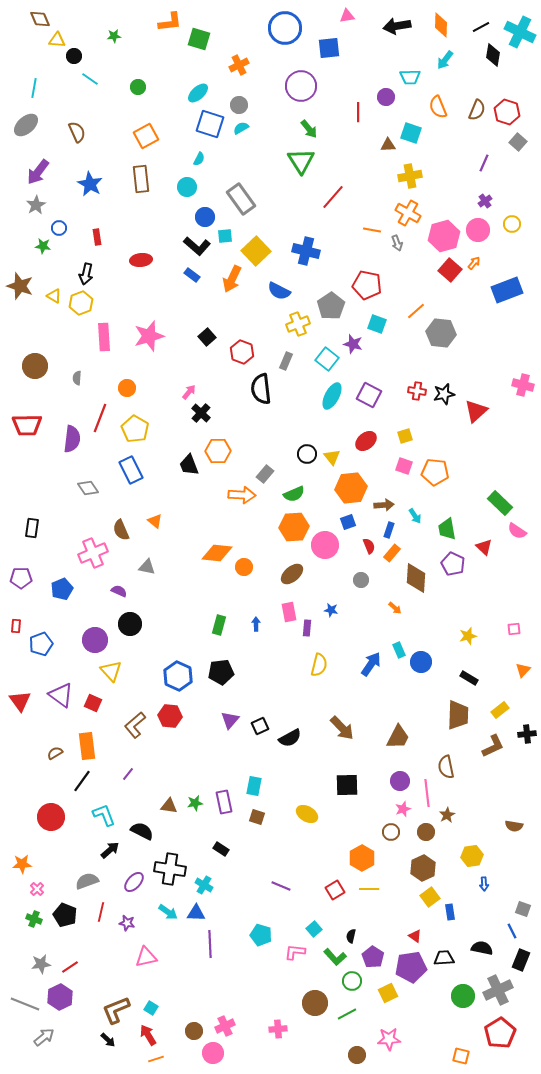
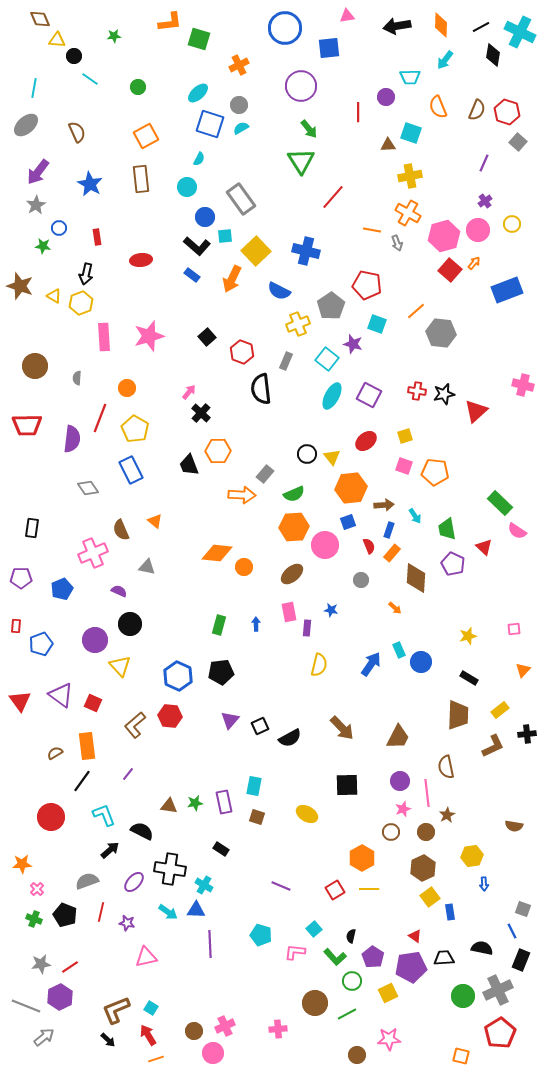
yellow triangle at (111, 671): moved 9 px right, 5 px up
blue triangle at (196, 913): moved 3 px up
gray line at (25, 1004): moved 1 px right, 2 px down
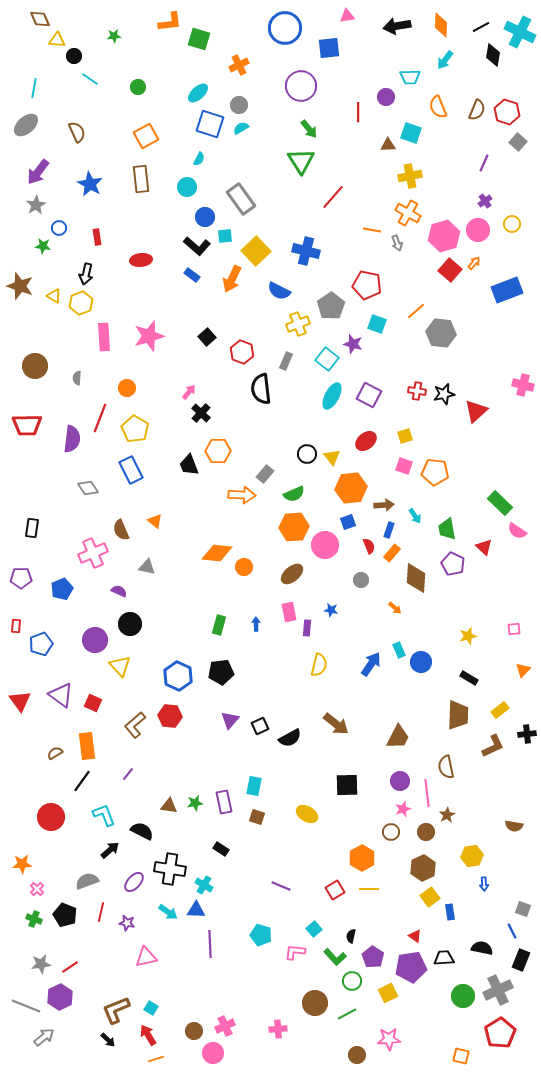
brown arrow at (342, 728): moved 6 px left, 4 px up; rotated 8 degrees counterclockwise
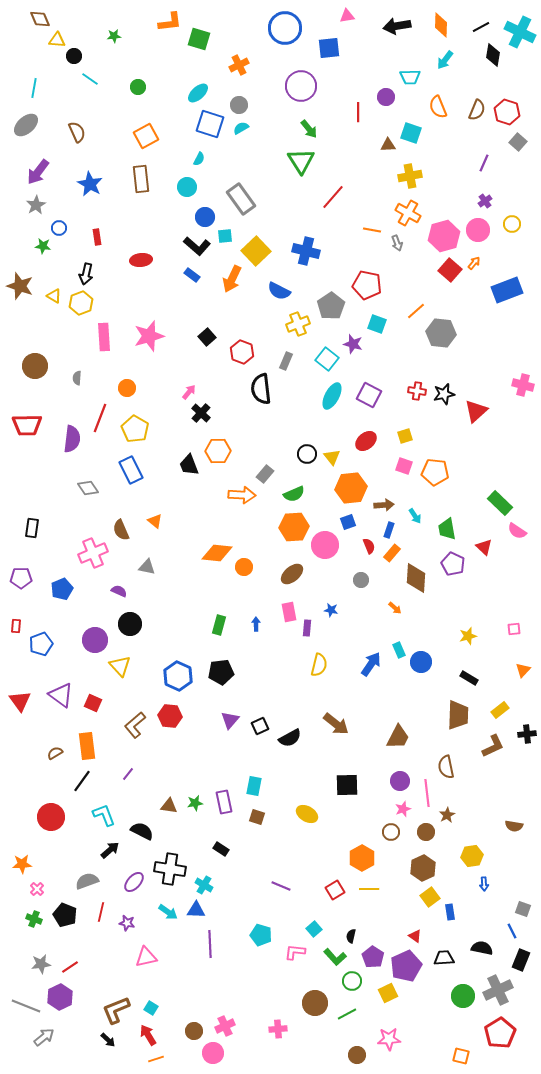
purple pentagon at (411, 967): moved 5 px left, 1 px up; rotated 16 degrees counterclockwise
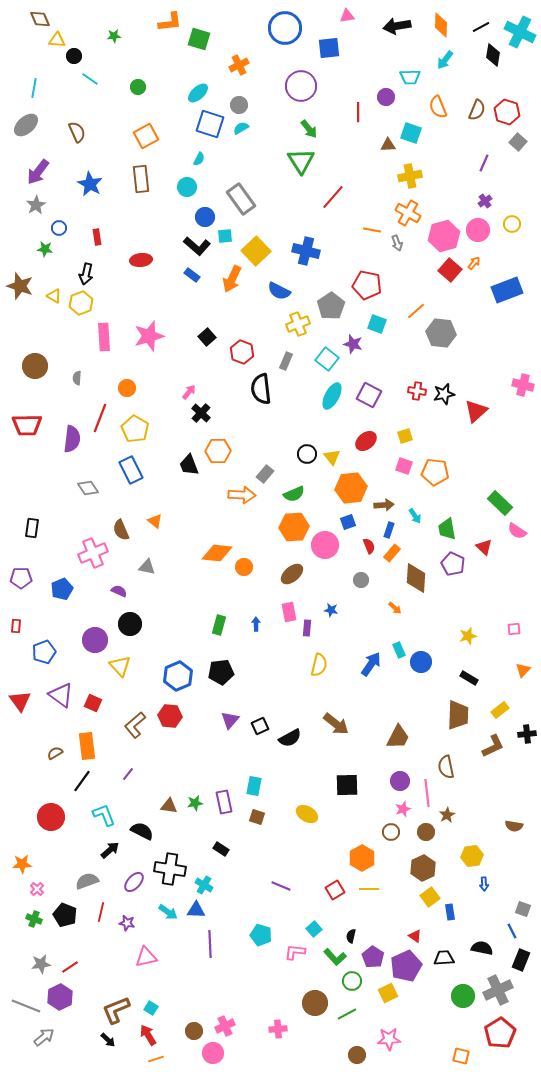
green star at (43, 246): moved 2 px right, 3 px down
blue pentagon at (41, 644): moved 3 px right, 8 px down
blue hexagon at (178, 676): rotated 12 degrees clockwise
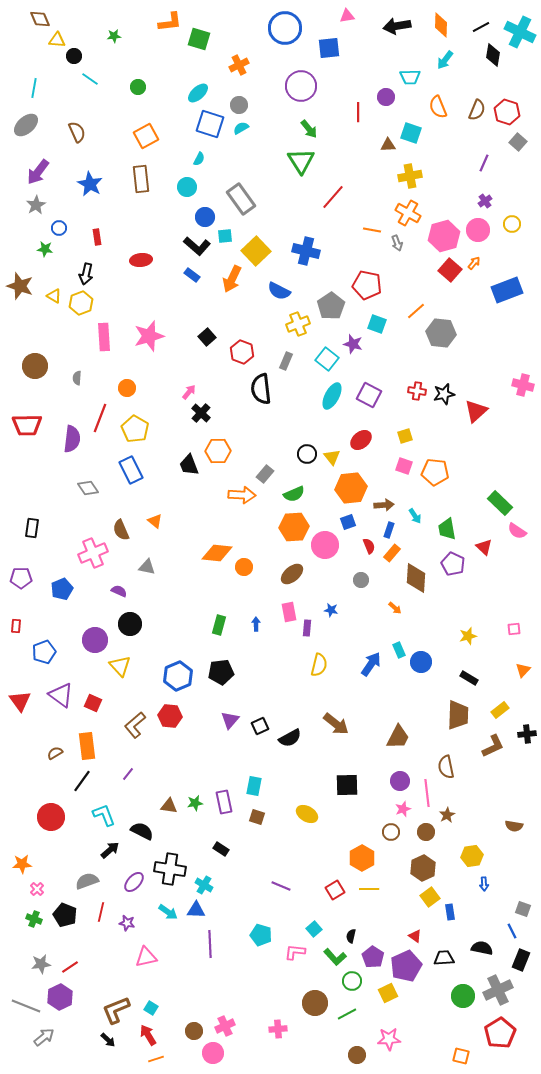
red ellipse at (366, 441): moved 5 px left, 1 px up
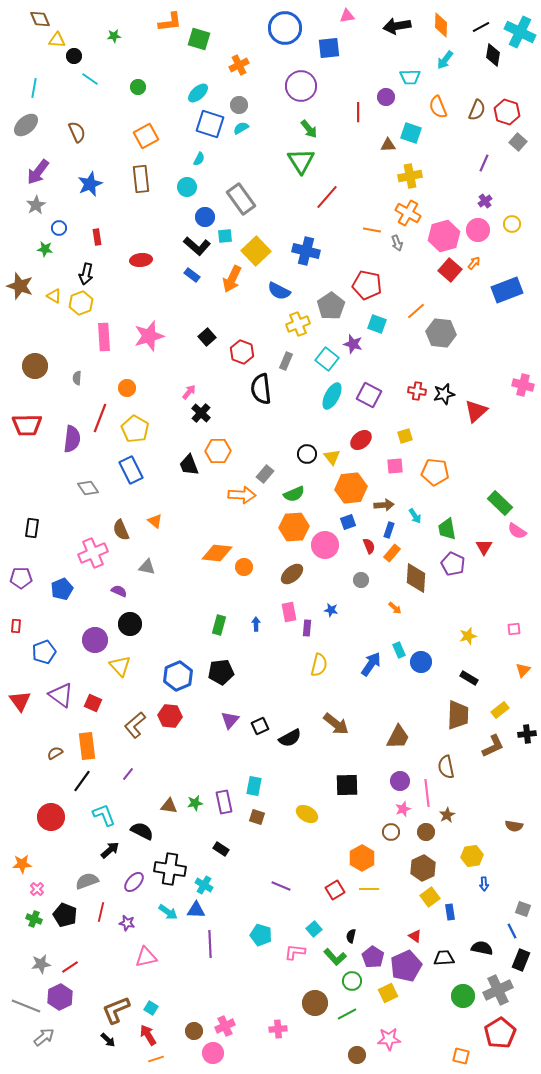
blue star at (90, 184): rotated 20 degrees clockwise
red line at (333, 197): moved 6 px left
pink square at (404, 466): moved 9 px left; rotated 24 degrees counterclockwise
red triangle at (484, 547): rotated 18 degrees clockwise
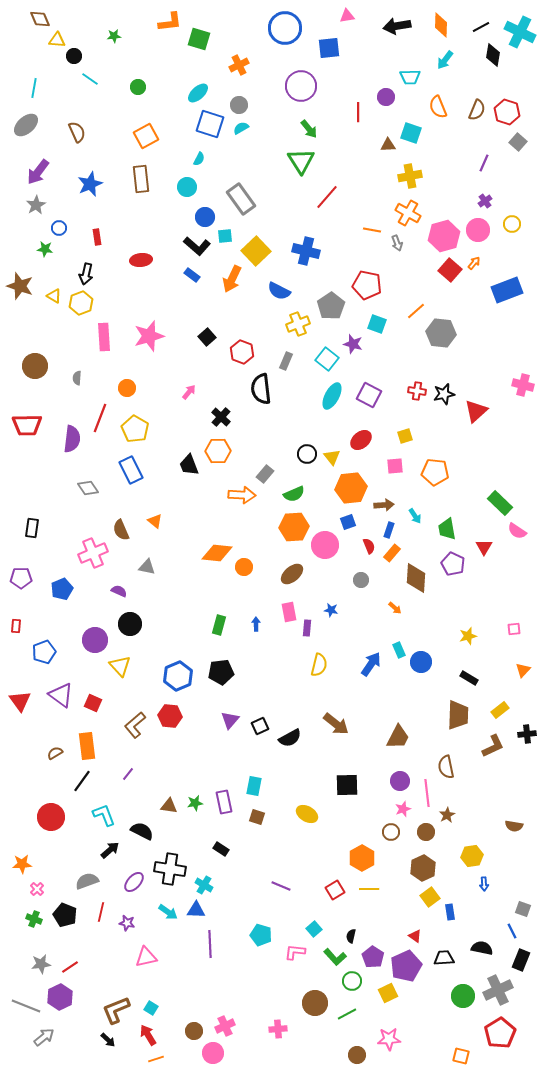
black cross at (201, 413): moved 20 px right, 4 px down
